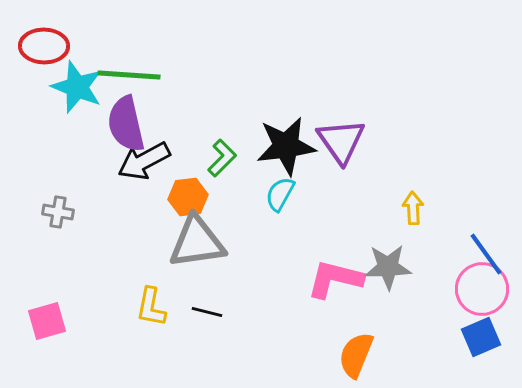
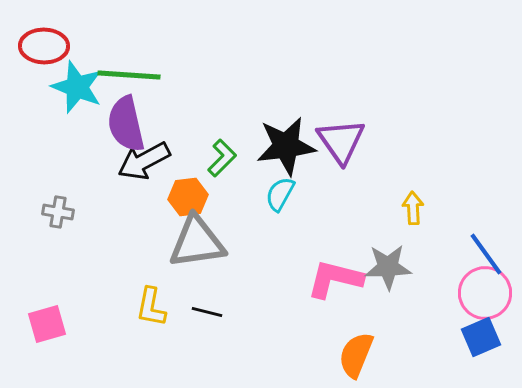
pink circle: moved 3 px right, 4 px down
pink square: moved 3 px down
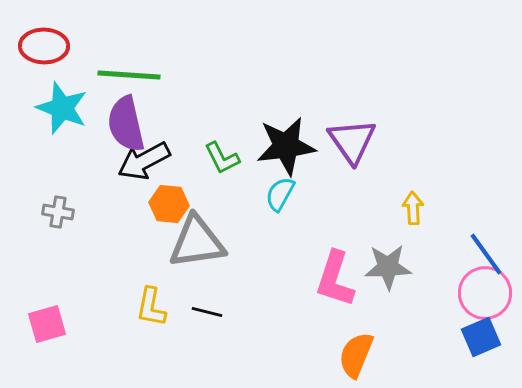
cyan star: moved 15 px left, 21 px down
purple triangle: moved 11 px right
green L-shape: rotated 108 degrees clockwise
orange hexagon: moved 19 px left, 7 px down; rotated 12 degrees clockwise
pink L-shape: rotated 86 degrees counterclockwise
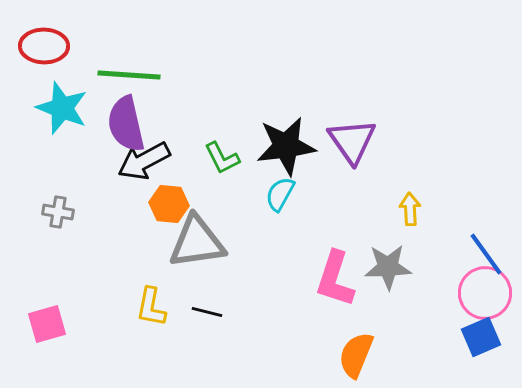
yellow arrow: moved 3 px left, 1 px down
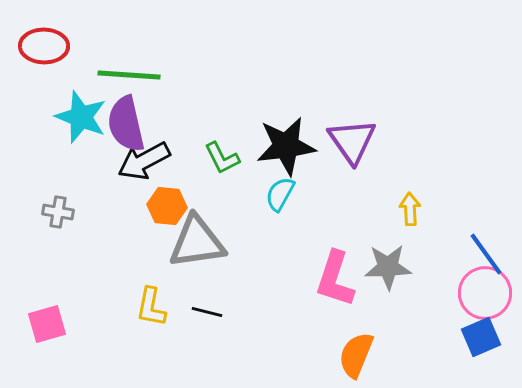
cyan star: moved 19 px right, 9 px down
orange hexagon: moved 2 px left, 2 px down
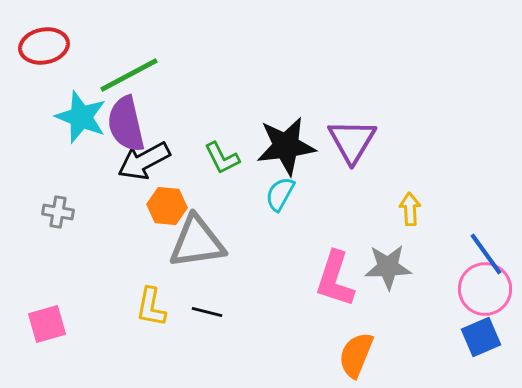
red ellipse: rotated 12 degrees counterclockwise
green line: rotated 32 degrees counterclockwise
purple triangle: rotated 6 degrees clockwise
pink circle: moved 4 px up
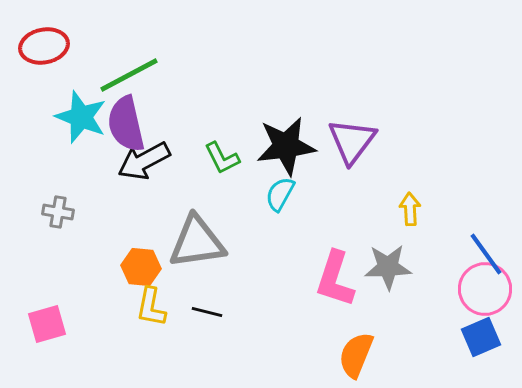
purple triangle: rotated 6 degrees clockwise
orange hexagon: moved 26 px left, 61 px down
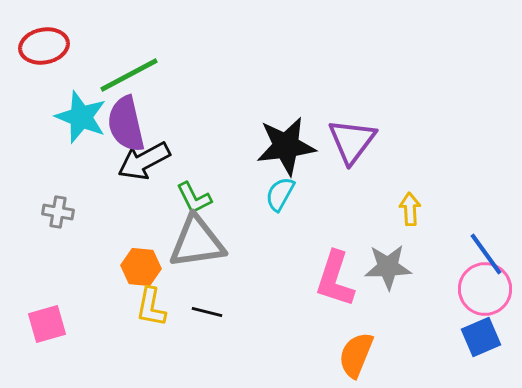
green L-shape: moved 28 px left, 40 px down
